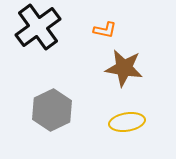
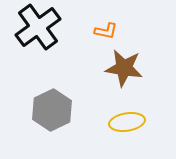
orange L-shape: moved 1 px right, 1 px down
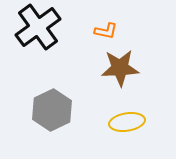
brown star: moved 4 px left; rotated 12 degrees counterclockwise
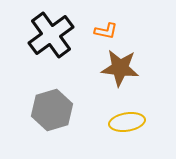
black cross: moved 13 px right, 8 px down
brown star: rotated 9 degrees clockwise
gray hexagon: rotated 9 degrees clockwise
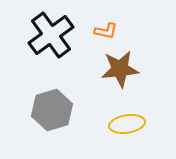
brown star: moved 1 px down; rotated 12 degrees counterclockwise
yellow ellipse: moved 2 px down
